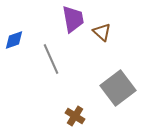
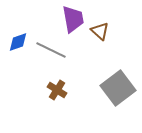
brown triangle: moved 2 px left, 1 px up
blue diamond: moved 4 px right, 2 px down
gray line: moved 9 px up; rotated 40 degrees counterclockwise
brown cross: moved 18 px left, 26 px up
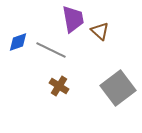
brown cross: moved 2 px right, 4 px up
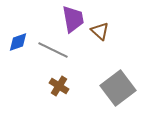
gray line: moved 2 px right
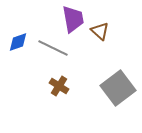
gray line: moved 2 px up
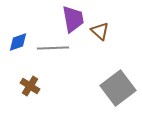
gray line: rotated 28 degrees counterclockwise
brown cross: moved 29 px left
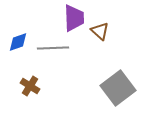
purple trapezoid: moved 1 px right, 1 px up; rotated 8 degrees clockwise
